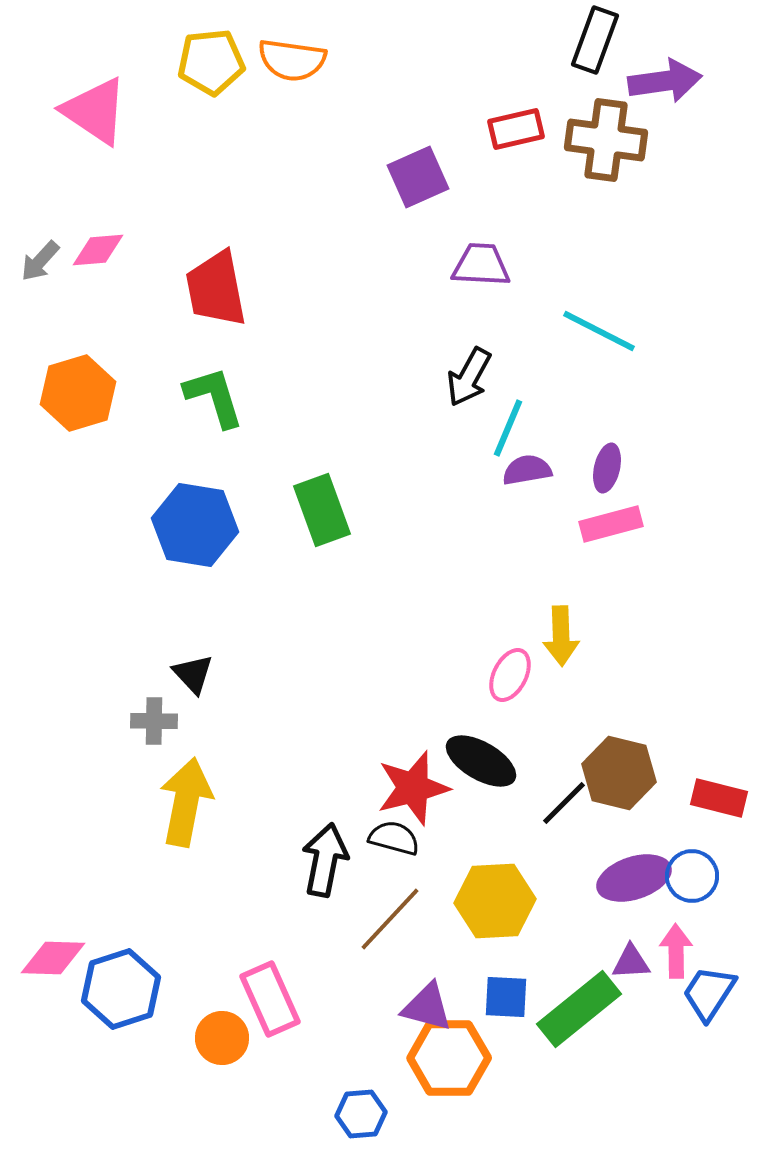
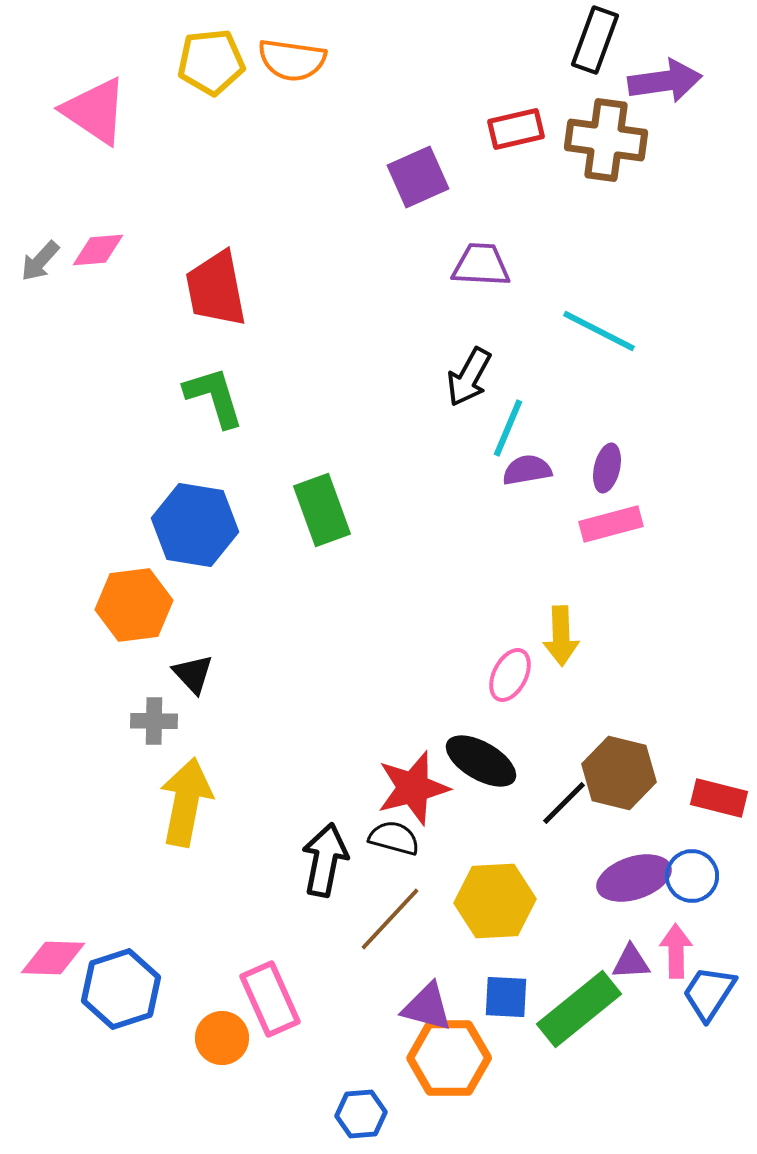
orange hexagon at (78, 393): moved 56 px right, 212 px down; rotated 10 degrees clockwise
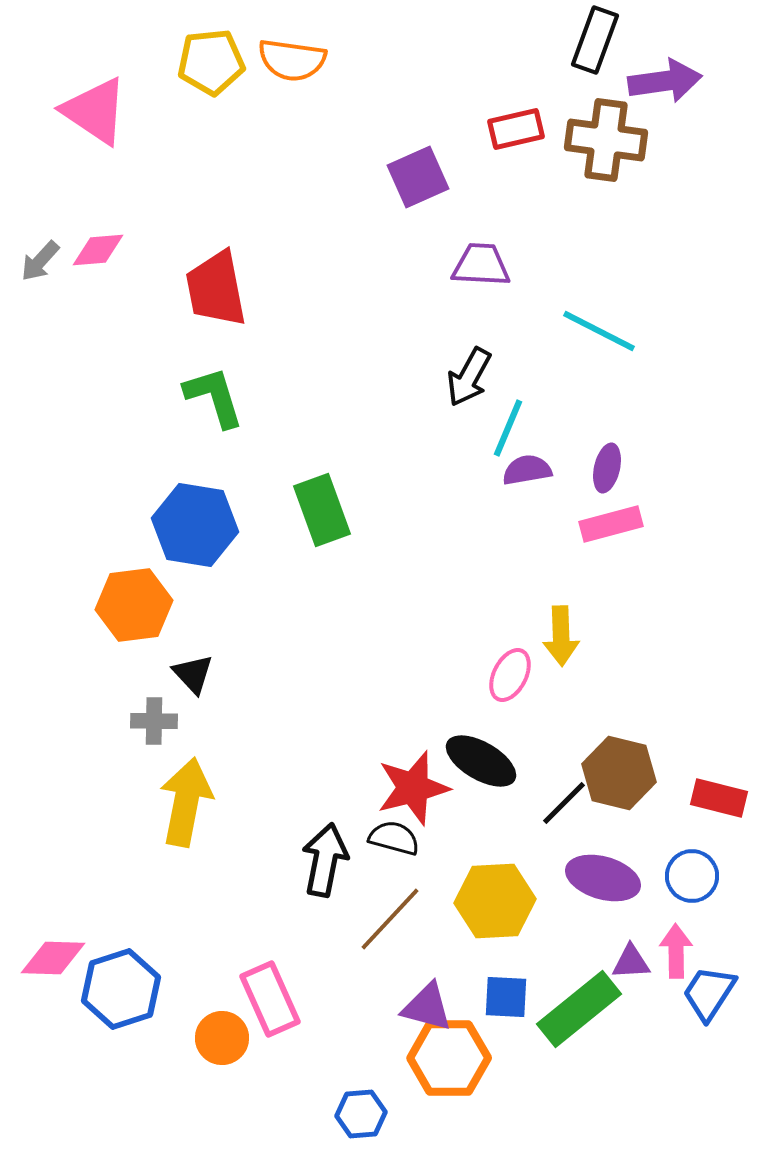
purple ellipse at (634, 878): moved 31 px left; rotated 34 degrees clockwise
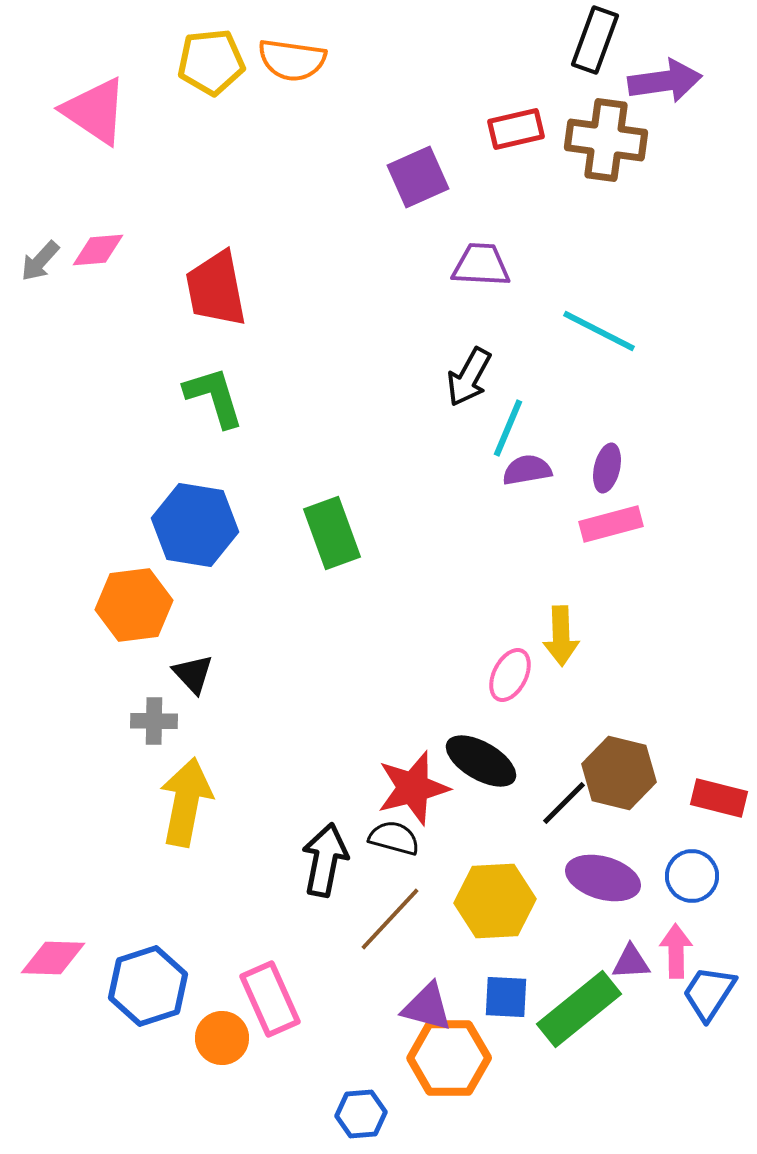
green rectangle at (322, 510): moved 10 px right, 23 px down
blue hexagon at (121, 989): moved 27 px right, 3 px up
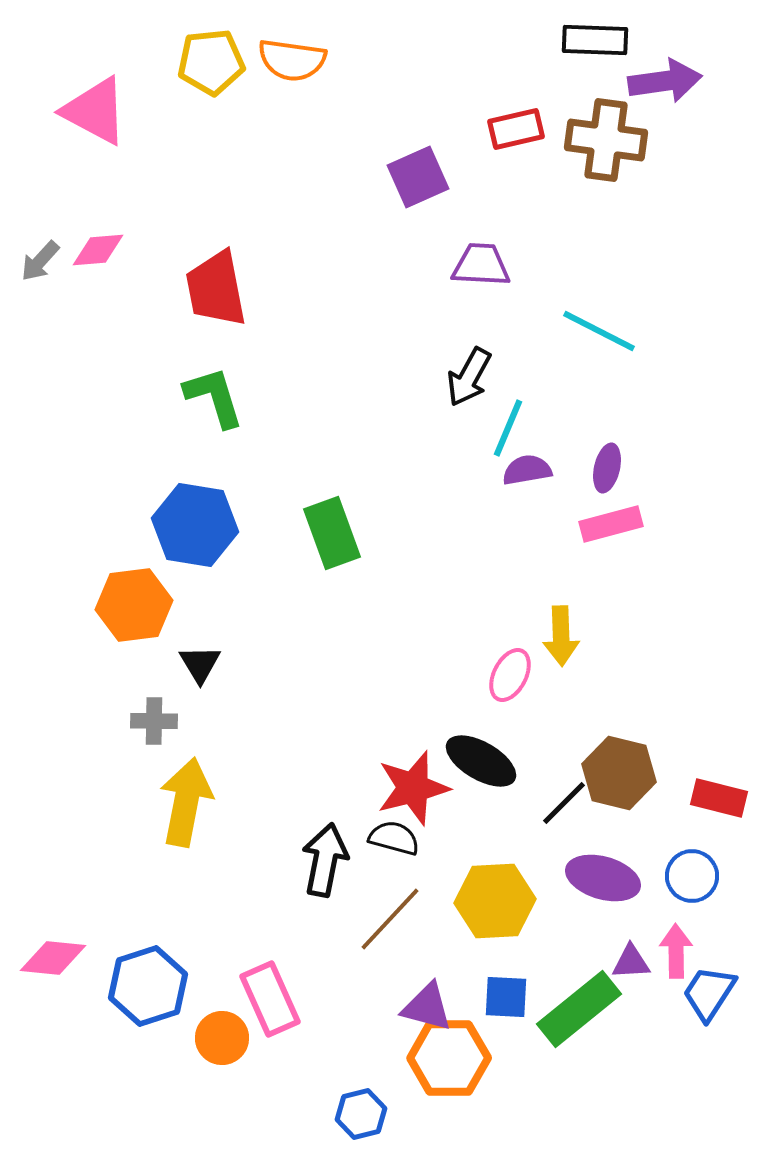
black rectangle at (595, 40): rotated 72 degrees clockwise
pink triangle at (95, 111): rotated 6 degrees counterclockwise
black triangle at (193, 674): moved 7 px right, 10 px up; rotated 12 degrees clockwise
pink diamond at (53, 958): rotated 4 degrees clockwise
blue hexagon at (361, 1114): rotated 9 degrees counterclockwise
